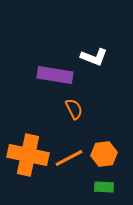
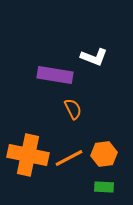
orange semicircle: moved 1 px left
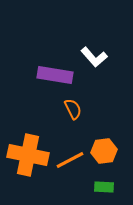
white L-shape: rotated 28 degrees clockwise
orange hexagon: moved 3 px up
orange line: moved 1 px right, 2 px down
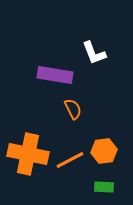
white L-shape: moved 4 px up; rotated 20 degrees clockwise
orange cross: moved 1 px up
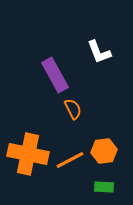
white L-shape: moved 5 px right, 1 px up
purple rectangle: rotated 52 degrees clockwise
